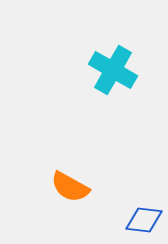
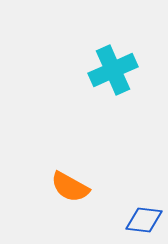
cyan cross: rotated 36 degrees clockwise
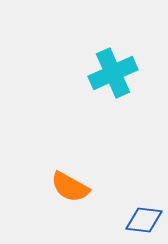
cyan cross: moved 3 px down
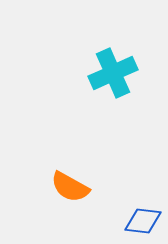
blue diamond: moved 1 px left, 1 px down
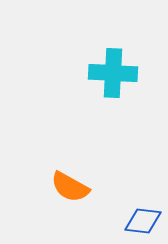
cyan cross: rotated 27 degrees clockwise
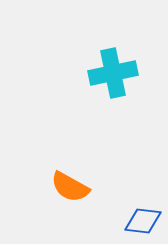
cyan cross: rotated 15 degrees counterclockwise
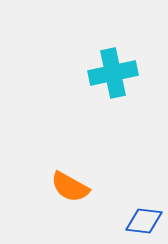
blue diamond: moved 1 px right
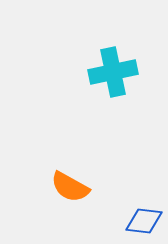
cyan cross: moved 1 px up
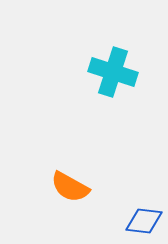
cyan cross: rotated 30 degrees clockwise
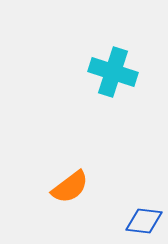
orange semicircle: rotated 66 degrees counterclockwise
